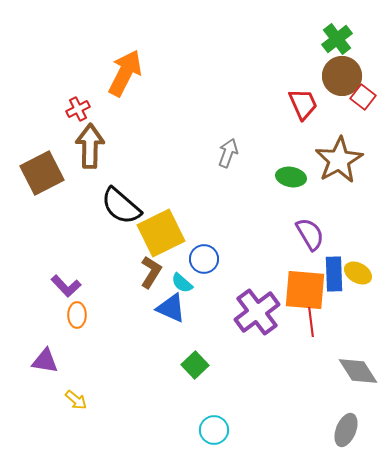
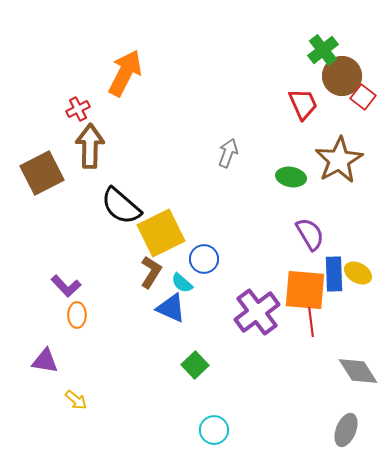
green cross: moved 14 px left, 11 px down
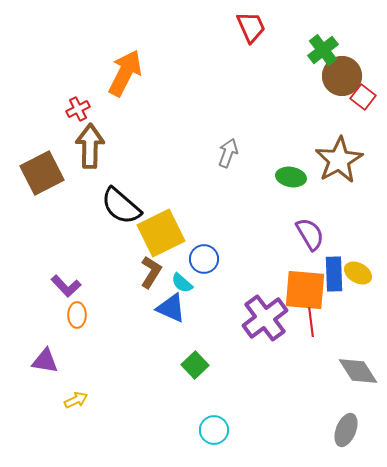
red trapezoid: moved 52 px left, 77 px up
purple cross: moved 8 px right, 6 px down
yellow arrow: rotated 65 degrees counterclockwise
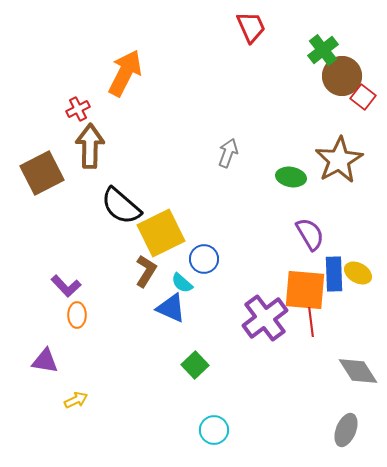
brown L-shape: moved 5 px left, 1 px up
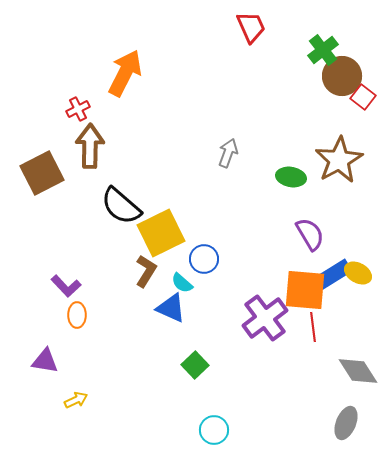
blue rectangle: rotated 60 degrees clockwise
red line: moved 2 px right, 5 px down
gray ellipse: moved 7 px up
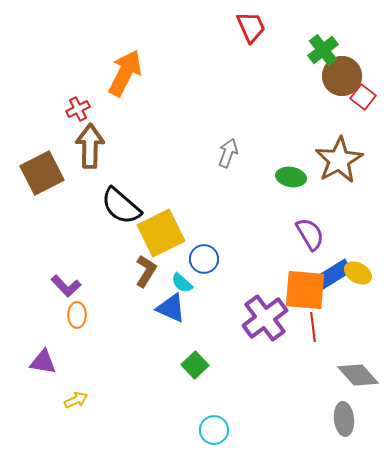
purple triangle: moved 2 px left, 1 px down
gray diamond: moved 4 px down; rotated 9 degrees counterclockwise
gray ellipse: moved 2 px left, 4 px up; rotated 28 degrees counterclockwise
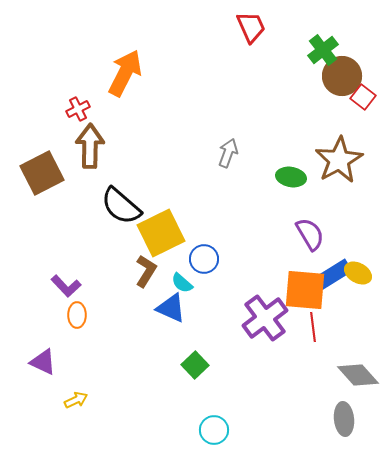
purple triangle: rotated 16 degrees clockwise
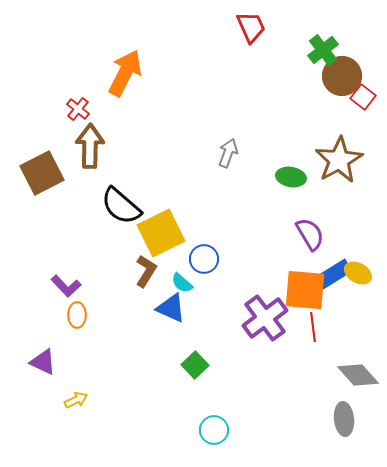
red cross: rotated 25 degrees counterclockwise
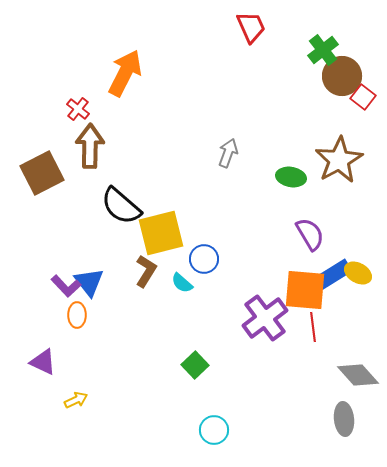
yellow square: rotated 12 degrees clockwise
blue triangle: moved 82 px left, 26 px up; rotated 28 degrees clockwise
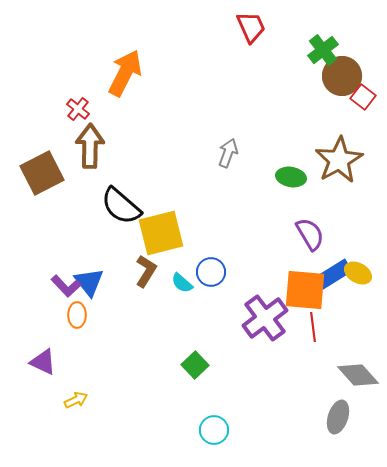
blue circle: moved 7 px right, 13 px down
gray ellipse: moved 6 px left, 2 px up; rotated 24 degrees clockwise
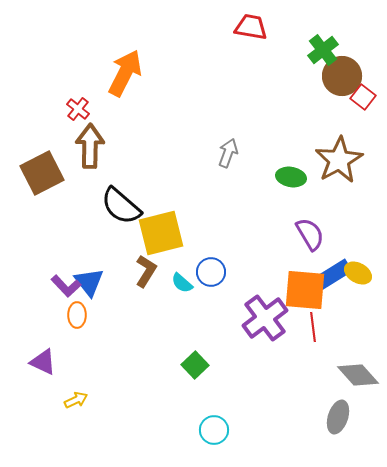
red trapezoid: rotated 56 degrees counterclockwise
